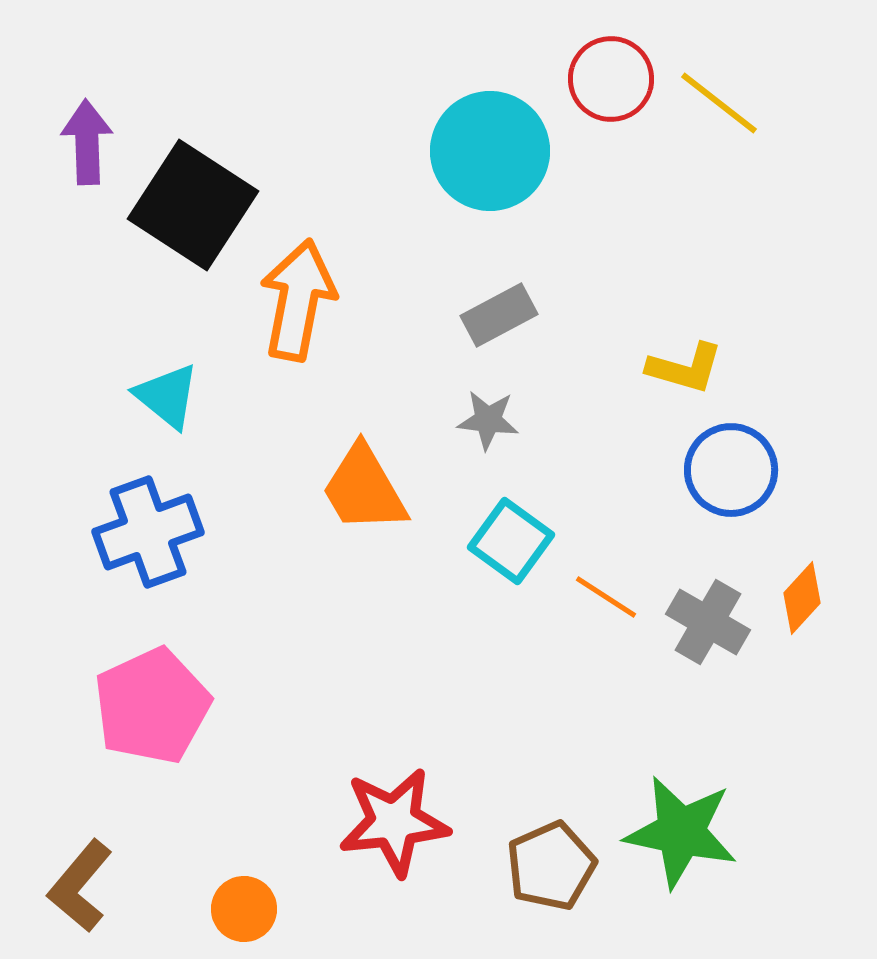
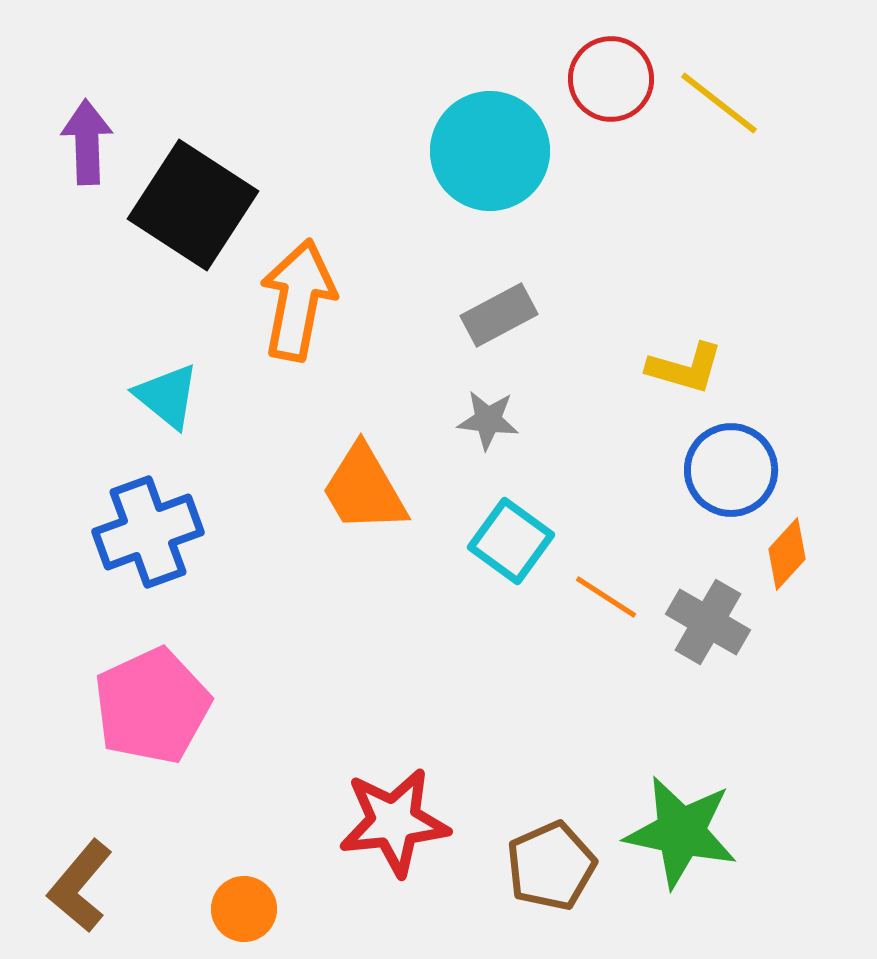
orange diamond: moved 15 px left, 44 px up
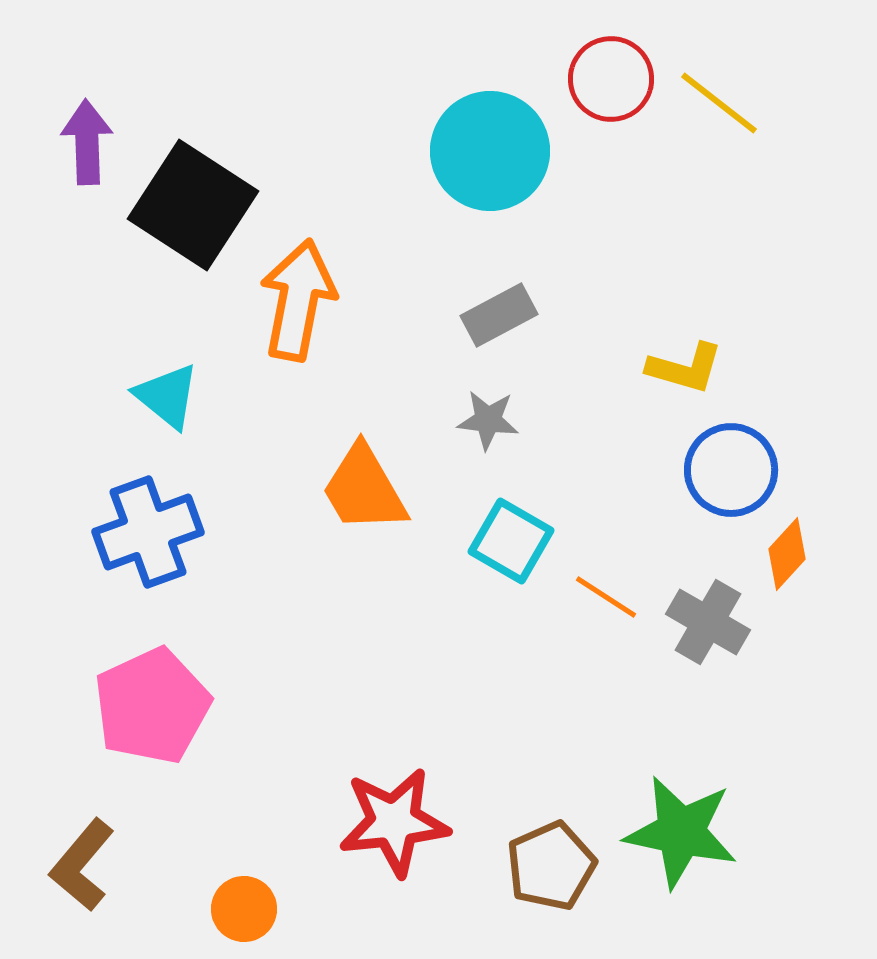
cyan square: rotated 6 degrees counterclockwise
brown L-shape: moved 2 px right, 21 px up
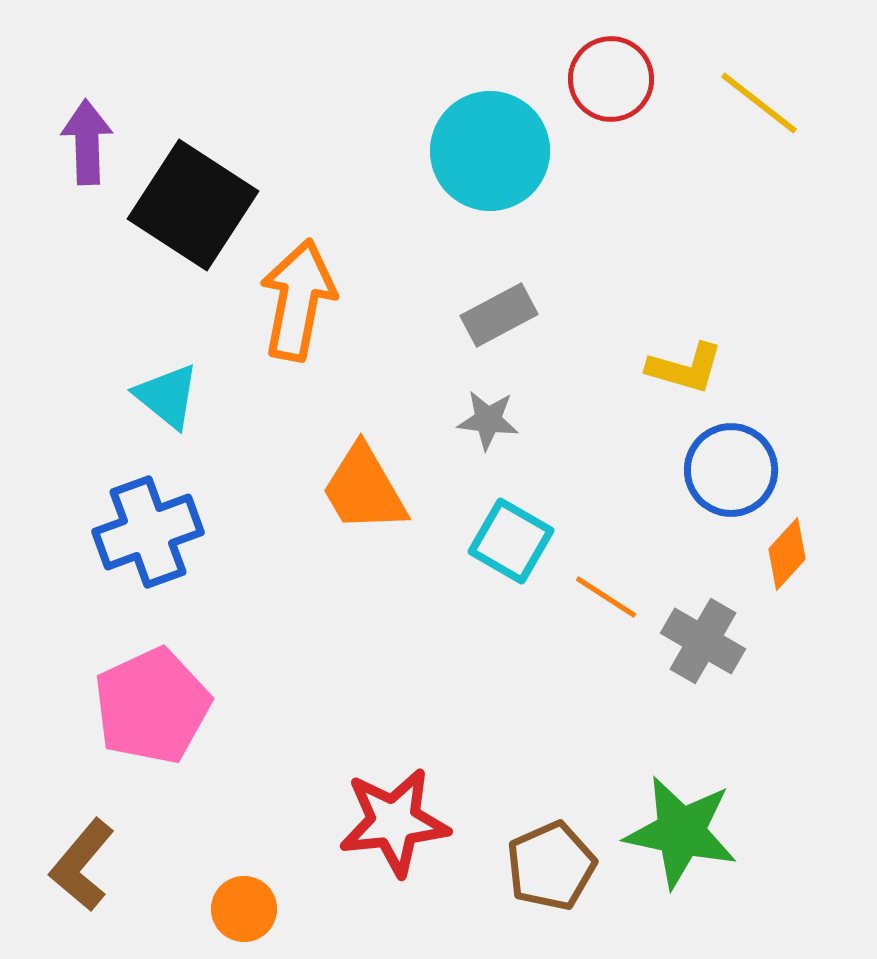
yellow line: moved 40 px right
gray cross: moved 5 px left, 19 px down
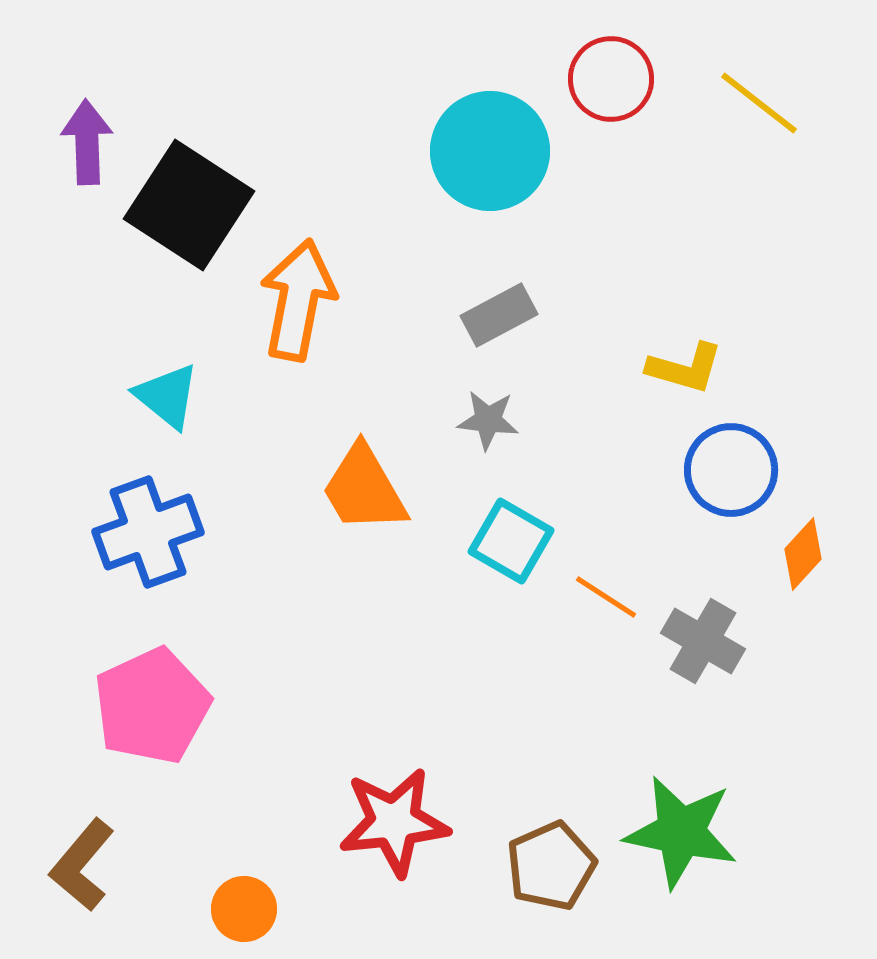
black square: moved 4 px left
orange diamond: moved 16 px right
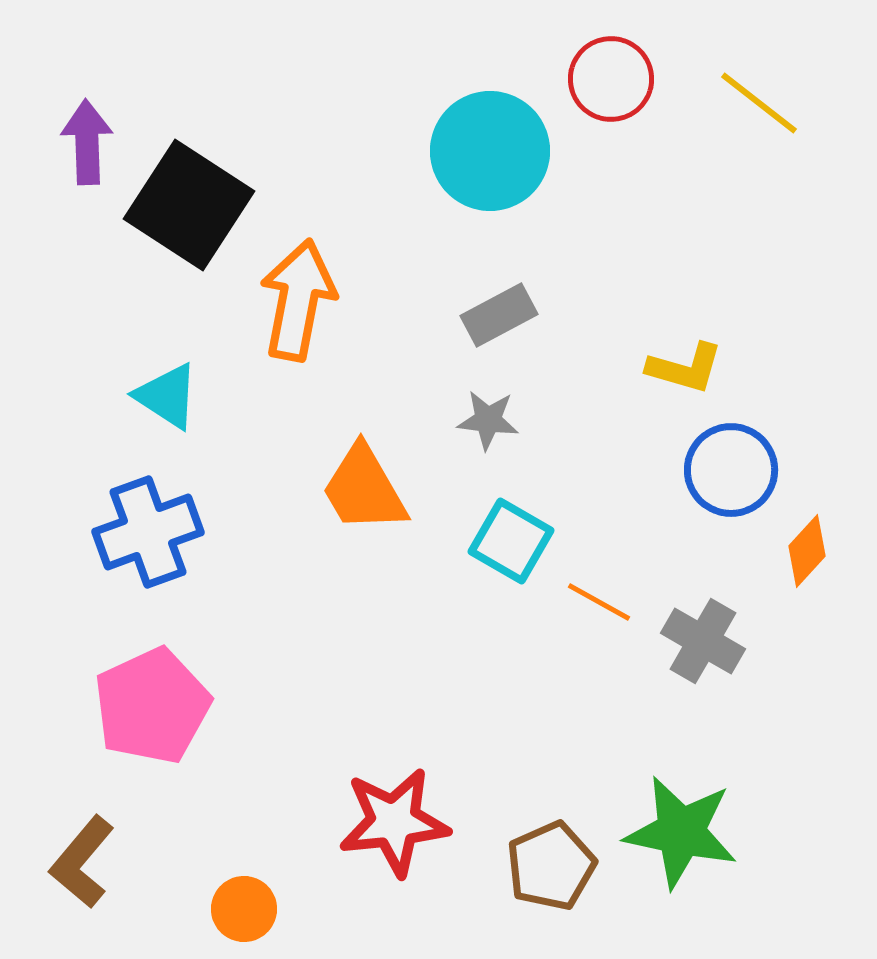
cyan triangle: rotated 6 degrees counterclockwise
orange diamond: moved 4 px right, 3 px up
orange line: moved 7 px left, 5 px down; rotated 4 degrees counterclockwise
brown L-shape: moved 3 px up
